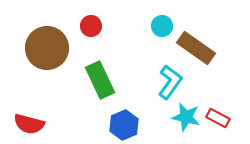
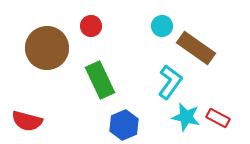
red semicircle: moved 2 px left, 3 px up
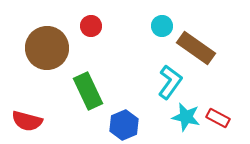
green rectangle: moved 12 px left, 11 px down
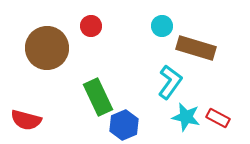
brown rectangle: rotated 18 degrees counterclockwise
green rectangle: moved 10 px right, 6 px down
red semicircle: moved 1 px left, 1 px up
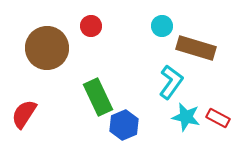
cyan L-shape: moved 1 px right
red semicircle: moved 2 px left, 6 px up; rotated 108 degrees clockwise
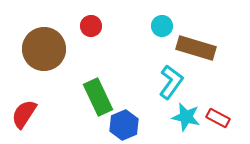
brown circle: moved 3 px left, 1 px down
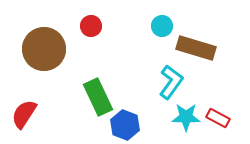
cyan star: rotated 12 degrees counterclockwise
blue hexagon: moved 1 px right; rotated 16 degrees counterclockwise
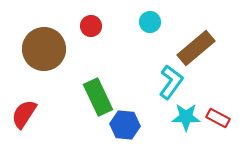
cyan circle: moved 12 px left, 4 px up
brown rectangle: rotated 57 degrees counterclockwise
blue hexagon: rotated 16 degrees counterclockwise
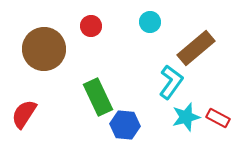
cyan star: rotated 16 degrees counterclockwise
